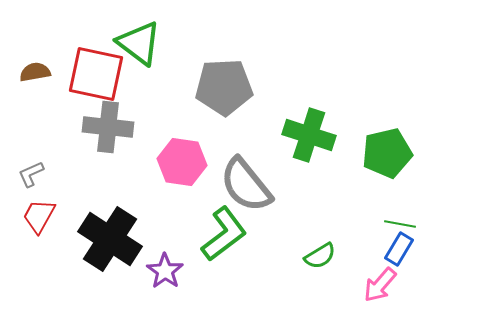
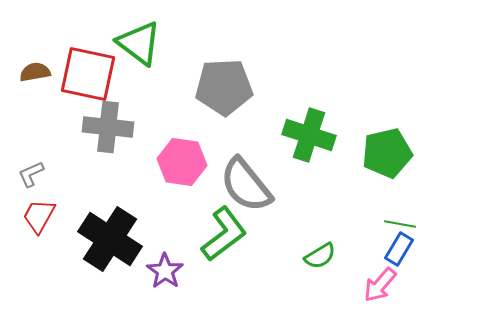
red square: moved 8 px left
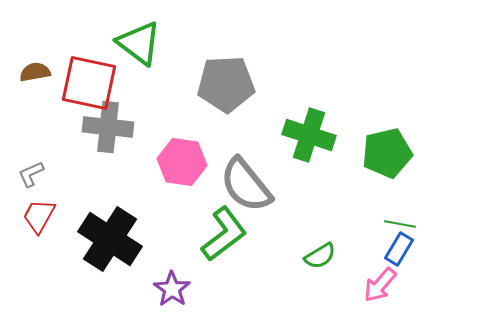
red square: moved 1 px right, 9 px down
gray pentagon: moved 2 px right, 3 px up
purple star: moved 7 px right, 18 px down
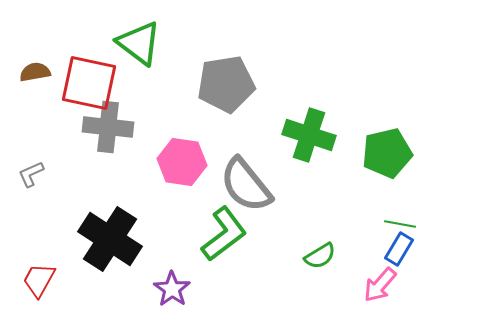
gray pentagon: rotated 6 degrees counterclockwise
red trapezoid: moved 64 px down
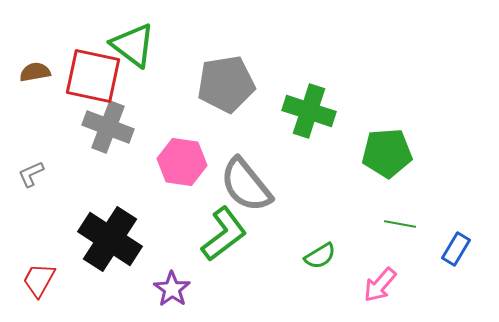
green triangle: moved 6 px left, 2 px down
red square: moved 4 px right, 7 px up
gray cross: rotated 15 degrees clockwise
green cross: moved 24 px up
green pentagon: rotated 9 degrees clockwise
blue rectangle: moved 57 px right
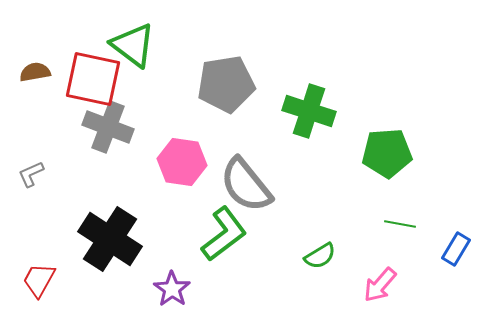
red square: moved 3 px down
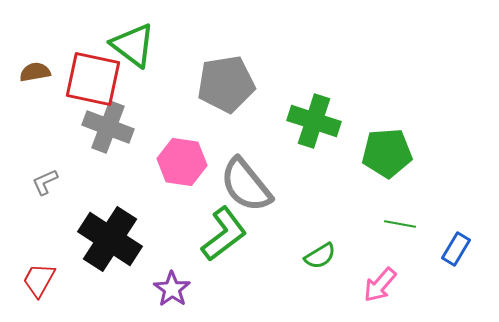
green cross: moved 5 px right, 10 px down
gray L-shape: moved 14 px right, 8 px down
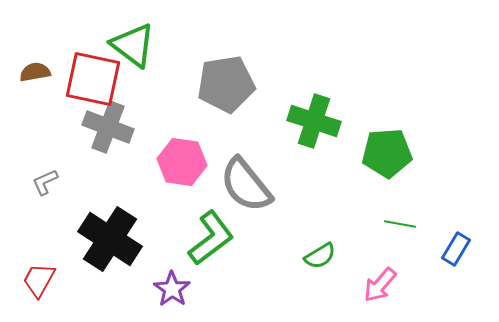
green L-shape: moved 13 px left, 4 px down
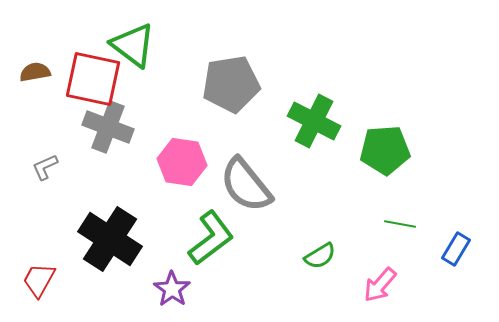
gray pentagon: moved 5 px right
green cross: rotated 9 degrees clockwise
green pentagon: moved 2 px left, 3 px up
gray L-shape: moved 15 px up
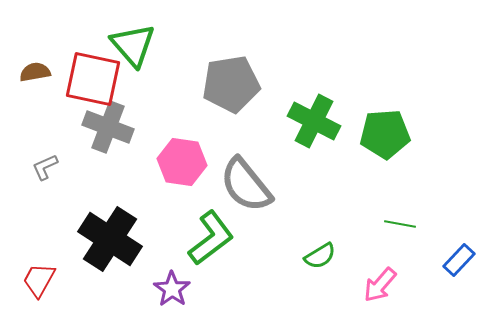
green triangle: rotated 12 degrees clockwise
green pentagon: moved 16 px up
blue rectangle: moved 3 px right, 11 px down; rotated 12 degrees clockwise
